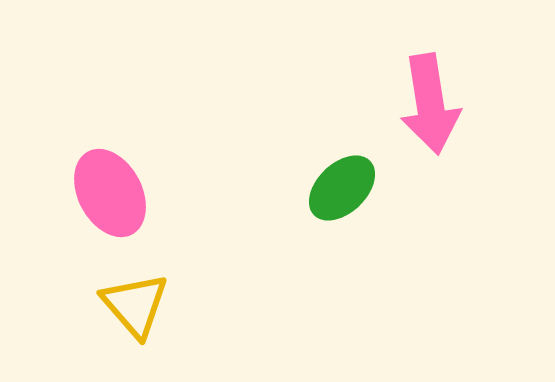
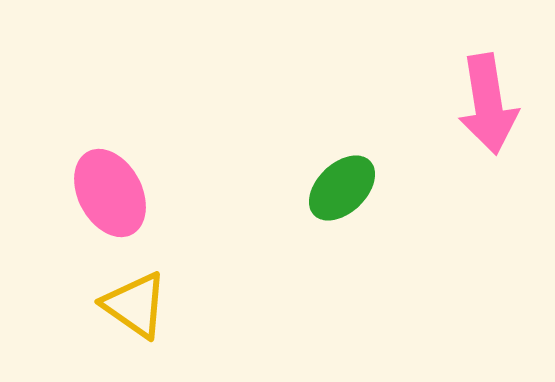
pink arrow: moved 58 px right
yellow triangle: rotated 14 degrees counterclockwise
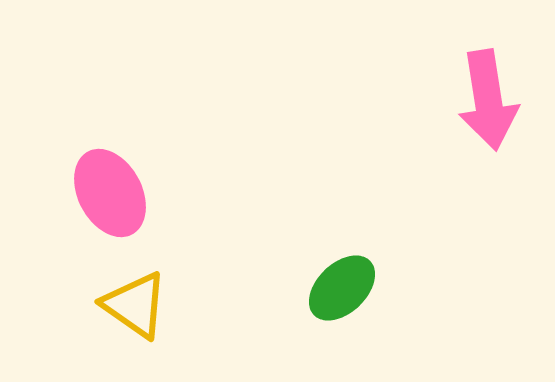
pink arrow: moved 4 px up
green ellipse: moved 100 px down
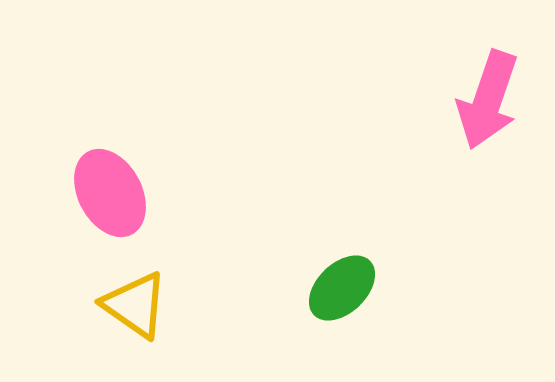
pink arrow: rotated 28 degrees clockwise
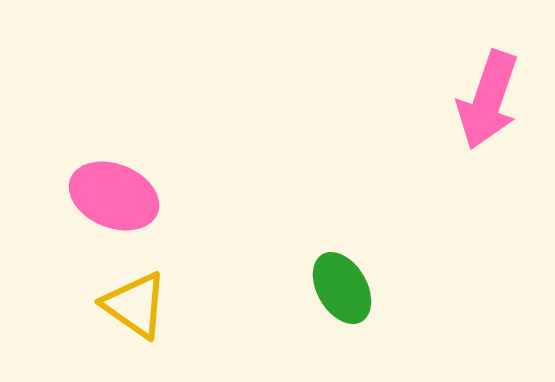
pink ellipse: moved 4 px right, 3 px down; rotated 40 degrees counterclockwise
green ellipse: rotated 76 degrees counterclockwise
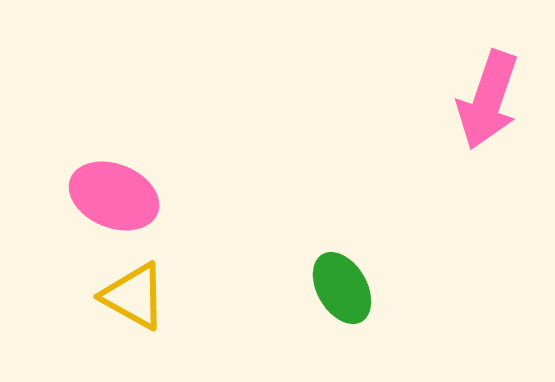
yellow triangle: moved 1 px left, 9 px up; rotated 6 degrees counterclockwise
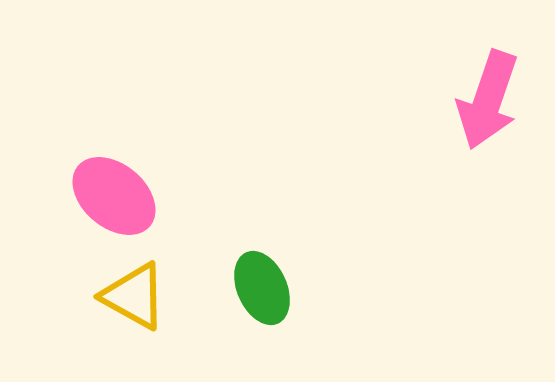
pink ellipse: rotated 18 degrees clockwise
green ellipse: moved 80 px left; rotated 6 degrees clockwise
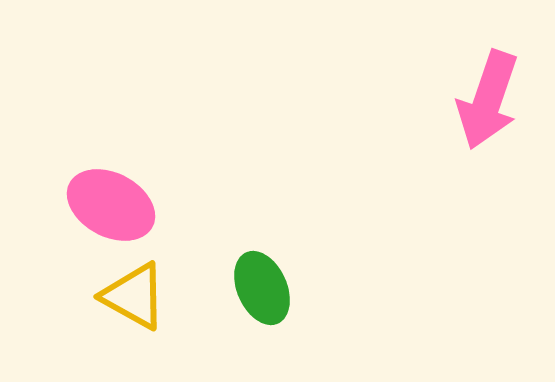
pink ellipse: moved 3 px left, 9 px down; rotated 12 degrees counterclockwise
